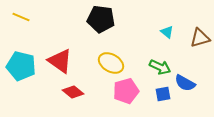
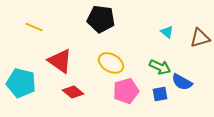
yellow line: moved 13 px right, 10 px down
cyan pentagon: moved 17 px down
blue semicircle: moved 3 px left, 1 px up
blue square: moved 3 px left
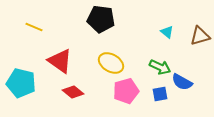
brown triangle: moved 2 px up
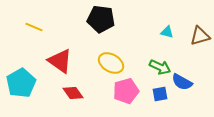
cyan triangle: rotated 24 degrees counterclockwise
cyan pentagon: rotated 28 degrees clockwise
red diamond: moved 1 px down; rotated 15 degrees clockwise
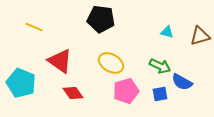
green arrow: moved 1 px up
cyan pentagon: rotated 20 degrees counterclockwise
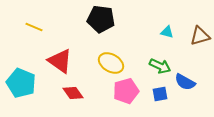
blue semicircle: moved 3 px right
